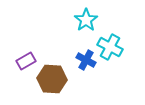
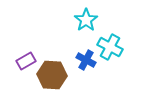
brown hexagon: moved 4 px up
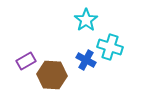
cyan cross: rotated 10 degrees counterclockwise
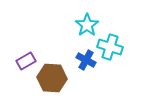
cyan star: moved 1 px right, 5 px down
brown hexagon: moved 3 px down
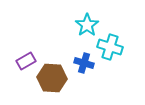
blue cross: moved 2 px left, 3 px down; rotated 12 degrees counterclockwise
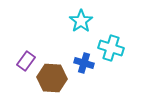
cyan star: moved 6 px left, 4 px up
cyan cross: moved 1 px right, 1 px down
purple rectangle: rotated 24 degrees counterclockwise
